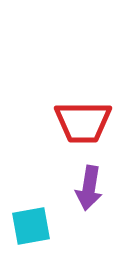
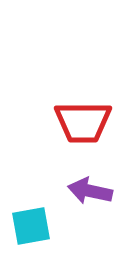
purple arrow: moved 1 px right, 3 px down; rotated 93 degrees clockwise
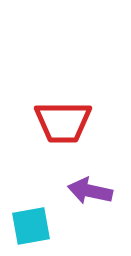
red trapezoid: moved 20 px left
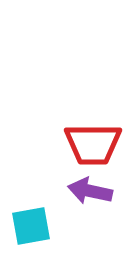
red trapezoid: moved 30 px right, 22 px down
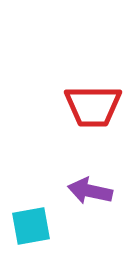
red trapezoid: moved 38 px up
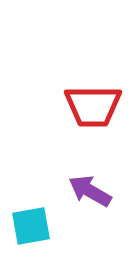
purple arrow: rotated 18 degrees clockwise
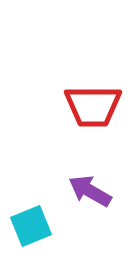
cyan square: rotated 12 degrees counterclockwise
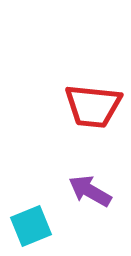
red trapezoid: rotated 6 degrees clockwise
